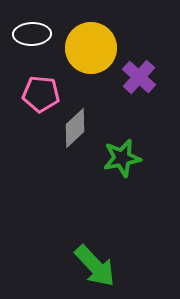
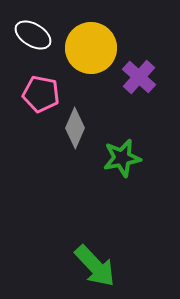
white ellipse: moved 1 px right, 1 px down; rotated 33 degrees clockwise
pink pentagon: rotated 6 degrees clockwise
gray diamond: rotated 24 degrees counterclockwise
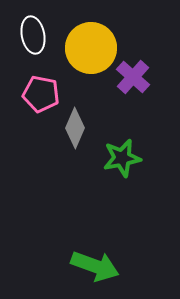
white ellipse: rotated 48 degrees clockwise
purple cross: moved 6 px left
green arrow: rotated 27 degrees counterclockwise
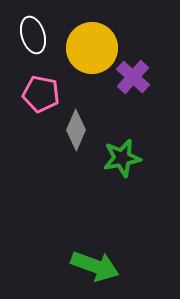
white ellipse: rotated 6 degrees counterclockwise
yellow circle: moved 1 px right
gray diamond: moved 1 px right, 2 px down
